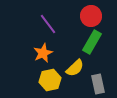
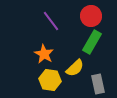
purple line: moved 3 px right, 3 px up
orange star: moved 1 px right, 1 px down; rotated 18 degrees counterclockwise
yellow hexagon: rotated 20 degrees clockwise
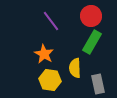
yellow semicircle: rotated 132 degrees clockwise
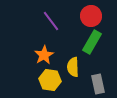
orange star: moved 1 px down; rotated 12 degrees clockwise
yellow semicircle: moved 2 px left, 1 px up
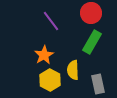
red circle: moved 3 px up
yellow semicircle: moved 3 px down
yellow hexagon: rotated 20 degrees clockwise
